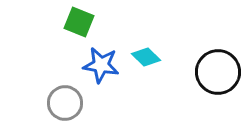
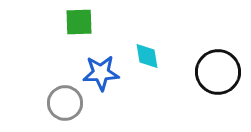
green square: rotated 24 degrees counterclockwise
cyan diamond: moved 1 px right, 1 px up; rotated 36 degrees clockwise
blue star: moved 8 px down; rotated 12 degrees counterclockwise
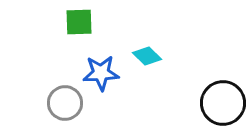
cyan diamond: rotated 36 degrees counterclockwise
black circle: moved 5 px right, 31 px down
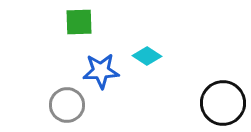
cyan diamond: rotated 12 degrees counterclockwise
blue star: moved 2 px up
gray circle: moved 2 px right, 2 px down
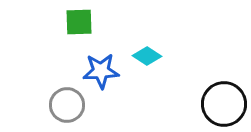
black circle: moved 1 px right, 1 px down
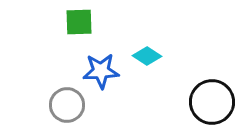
black circle: moved 12 px left, 2 px up
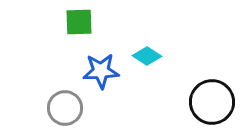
gray circle: moved 2 px left, 3 px down
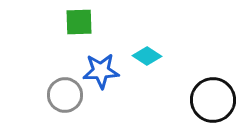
black circle: moved 1 px right, 2 px up
gray circle: moved 13 px up
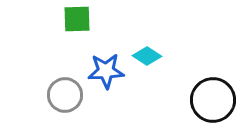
green square: moved 2 px left, 3 px up
blue star: moved 5 px right
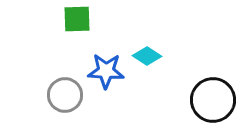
blue star: rotated 6 degrees clockwise
